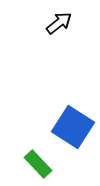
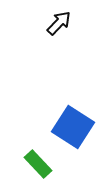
black arrow: rotated 8 degrees counterclockwise
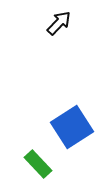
blue square: moved 1 px left; rotated 24 degrees clockwise
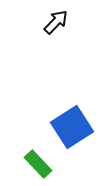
black arrow: moved 3 px left, 1 px up
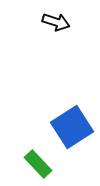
black arrow: rotated 64 degrees clockwise
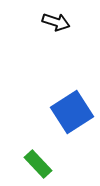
blue square: moved 15 px up
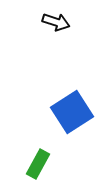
green rectangle: rotated 72 degrees clockwise
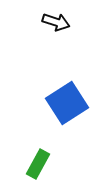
blue square: moved 5 px left, 9 px up
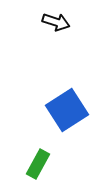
blue square: moved 7 px down
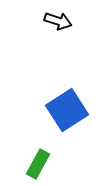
black arrow: moved 2 px right, 1 px up
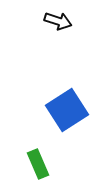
green rectangle: rotated 52 degrees counterclockwise
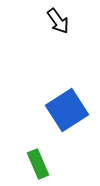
black arrow: rotated 36 degrees clockwise
